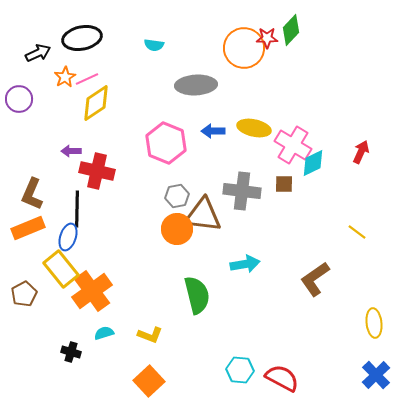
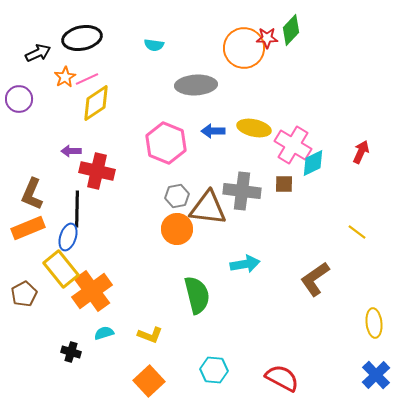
brown triangle at (203, 215): moved 5 px right, 7 px up
cyan hexagon at (240, 370): moved 26 px left
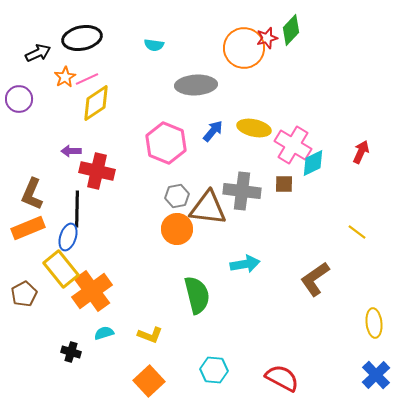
red star at (267, 38): rotated 15 degrees counterclockwise
blue arrow at (213, 131): rotated 130 degrees clockwise
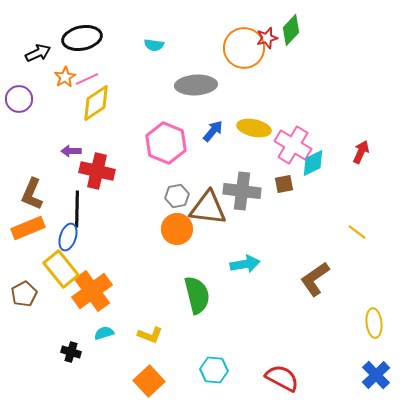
brown square at (284, 184): rotated 12 degrees counterclockwise
